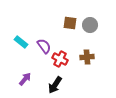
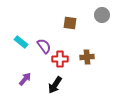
gray circle: moved 12 px right, 10 px up
red cross: rotated 28 degrees counterclockwise
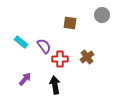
brown cross: rotated 32 degrees counterclockwise
black arrow: rotated 138 degrees clockwise
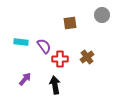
brown square: rotated 16 degrees counterclockwise
cyan rectangle: rotated 32 degrees counterclockwise
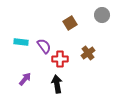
brown square: rotated 24 degrees counterclockwise
brown cross: moved 1 px right, 4 px up
black arrow: moved 2 px right, 1 px up
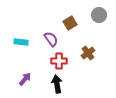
gray circle: moved 3 px left
purple semicircle: moved 7 px right, 7 px up
red cross: moved 1 px left, 2 px down
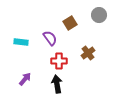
purple semicircle: moved 1 px left, 1 px up
